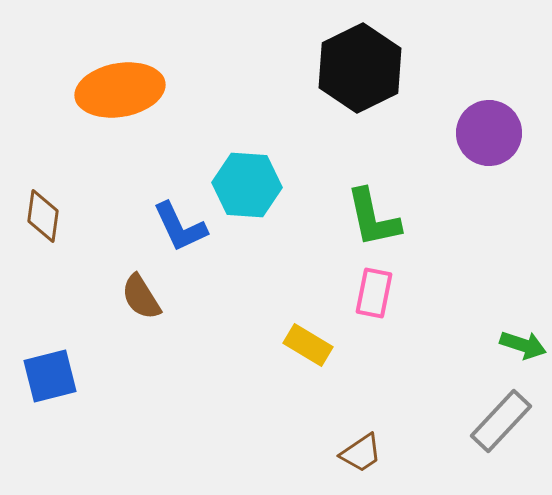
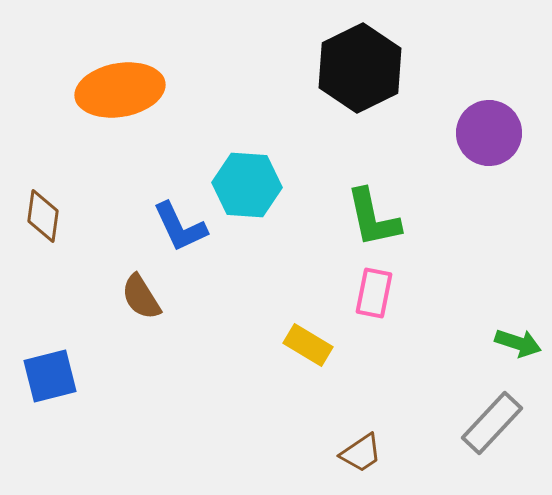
green arrow: moved 5 px left, 2 px up
gray rectangle: moved 9 px left, 2 px down
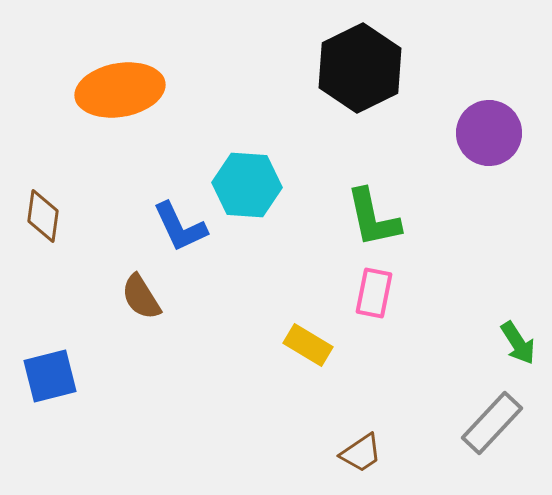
green arrow: rotated 39 degrees clockwise
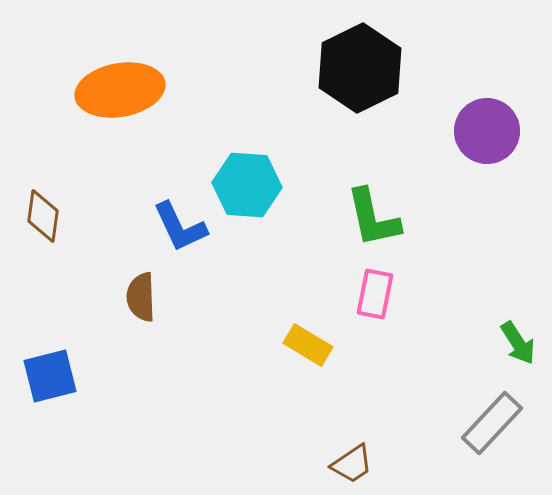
purple circle: moved 2 px left, 2 px up
pink rectangle: moved 1 px right, 1 px down
brown semicircle: rotated 30 degrees clockwise
brown trapezoid: moved 9 px left, 11 px down
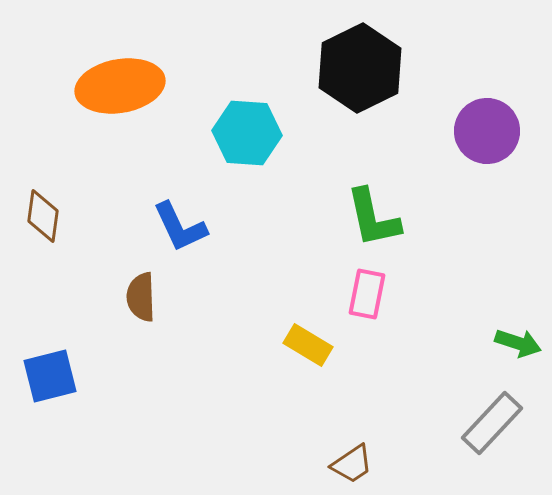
orange ellipse: moved 4 px up
cyan hexagon: moved 52 px up
pink rectangle: moved 8 px left
green arrow: rotated 39 degrees counterclockwise
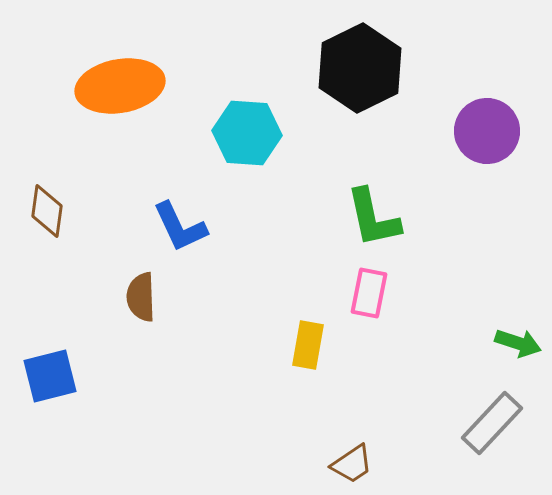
brown diamond: moved 4 px right, 5 px up
pink rectangle: moved 2 px right, 1 px up
yellow rectangle: rotated 69 degrees clockwise
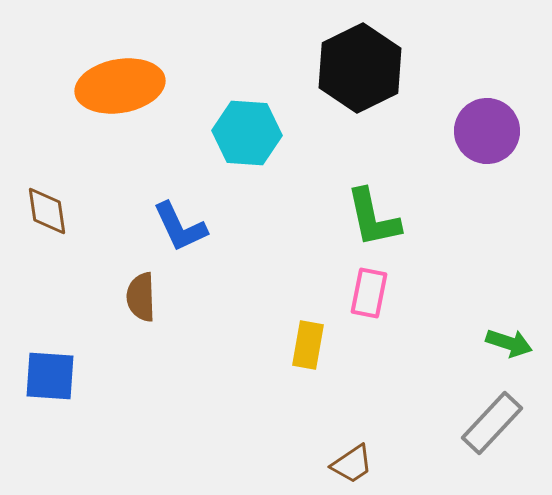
brown diamond: rotated 16 degrees counterclockwise
green arrow: moved 9 px left
blue square: rotated 18 degrees clockwise
